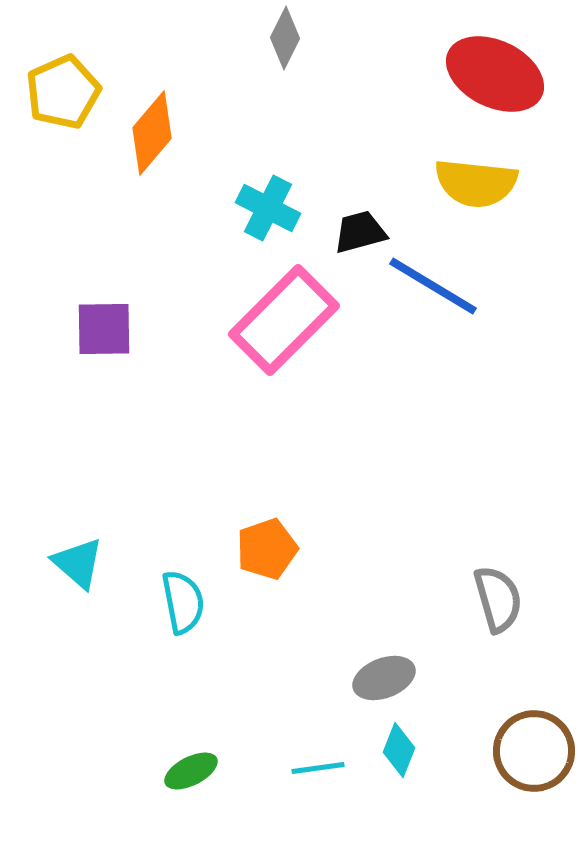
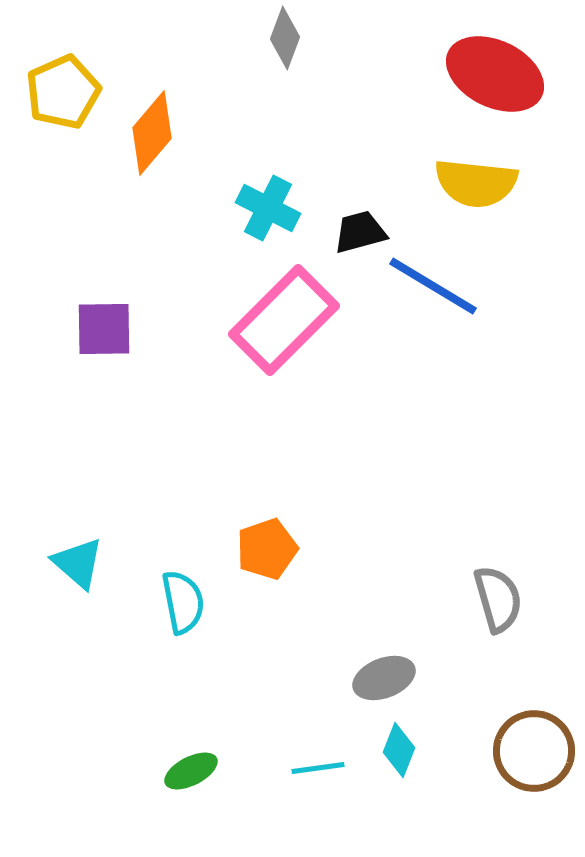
gray diamond: rotated 6 degrees counterclockwise
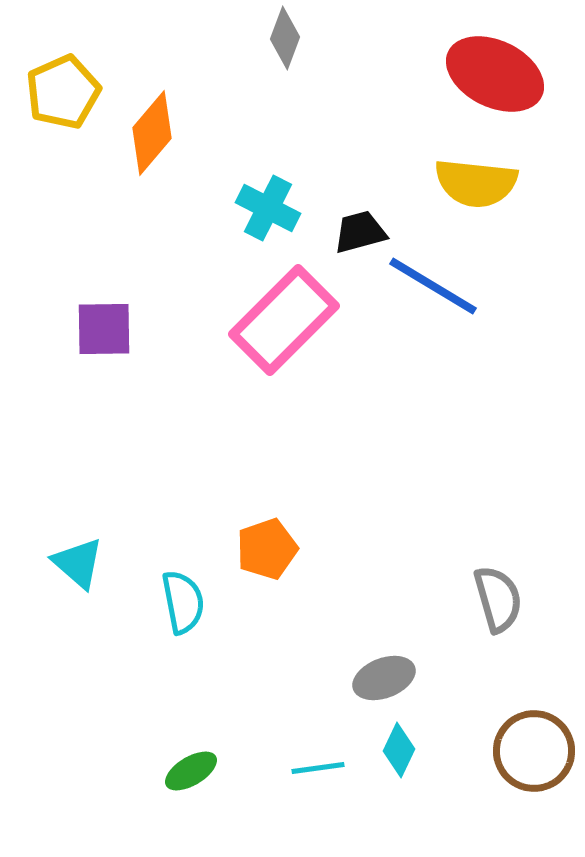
cyan diamond: rotated 4 degrees clockwise
green ellipse: rotated 4 degrees counterclockwise
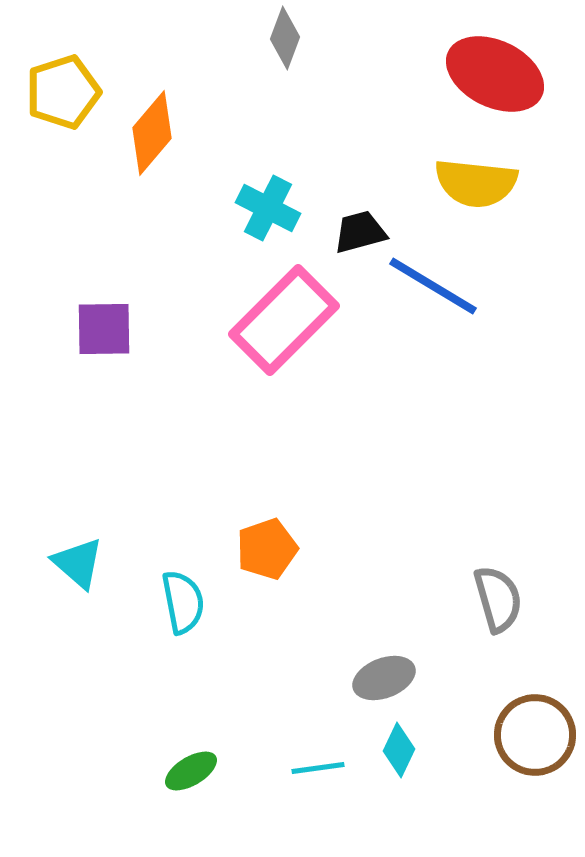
yellow pentagon: rotated 6 degrees clockwise
brown circle: moved 1 px right, 16 px up
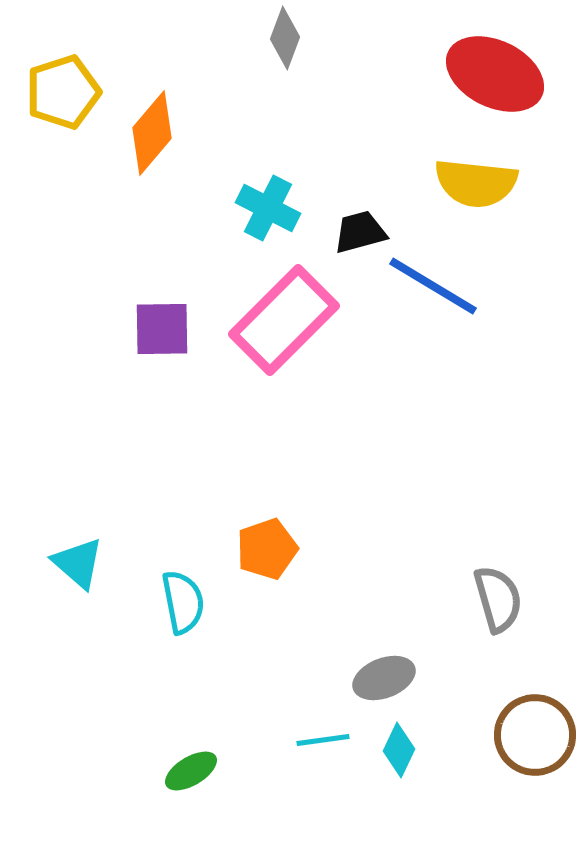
purple square: moved 58 px right
cyan line: moved 5 px right, 28 px up
